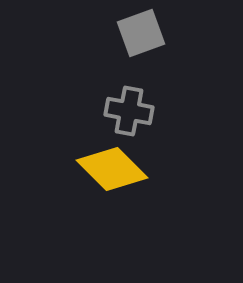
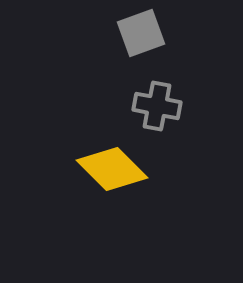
gray cross: moved 28 px right, 5 px up
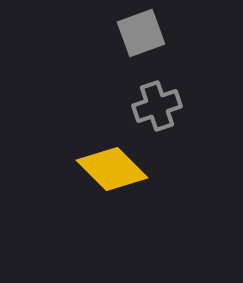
gray cross: rotated 30 degrees counterclockwise
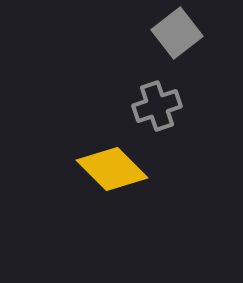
gray square: moved 36 px right; rotated 18 degrees counterclockwise
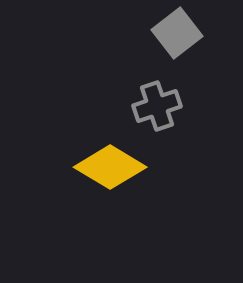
yellow diamond: moved 2 px left, 2 px up; rotated 14 degrees counterclockwise
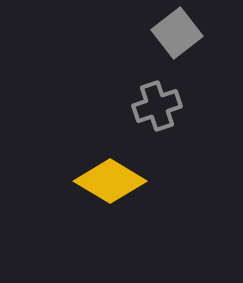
yellow diamond: moved 14 px down
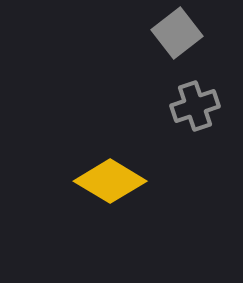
gray cross: moved 38 px right
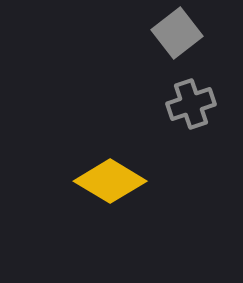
gray cross: moved 4 px left, 2 px up
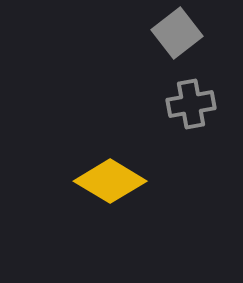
gray cross: rotated 9 degrees clockwise
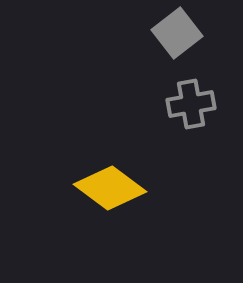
yellow diamond: moved 7 px down; rotated 6 degrees clockwise
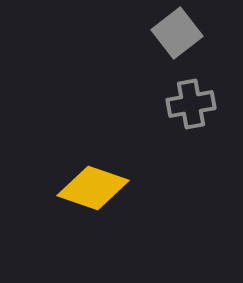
yellow diamond: moved 17 px left; rotated 18 degrees counterclockwise
